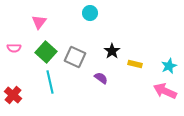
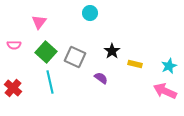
pink semicircle: moved 3 px up
red cross: moved 7 px up
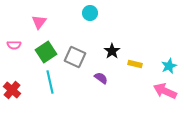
green square: rotated 15 degrees clockwise
red cross: moved 1 px left, 2 px down
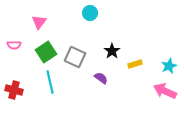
yellow rectangle: rotated 32 degrees counterclockwise
red cross: moved 2 px right; rotated 24 degrees counterclockwise
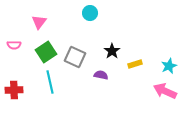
purple semicircle: moved 3 px up; rotated 24 degrees counterclockwise
red cross: rotated 18 degrees counterclockwise
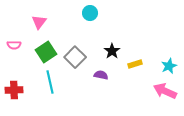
gray square: rotated 20 degrees clockwise
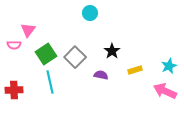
pink triangle: moved 11 px left, 8 px down
green square: moved 2 px down
yellow rectangle: moved 6 px down
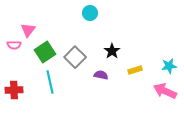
green square: moved 1 px left, 2 px up
cyan star: rotated 14 degrees clockwise
